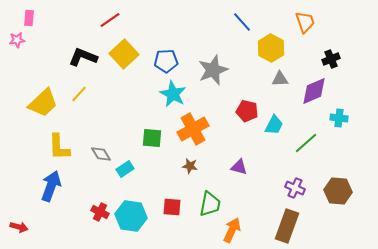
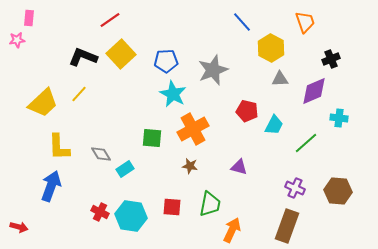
yellow square: moved 3 px left
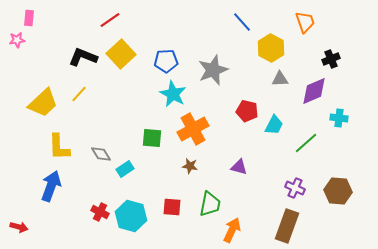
cyan hexagon: rotated 8 degrees clockwise
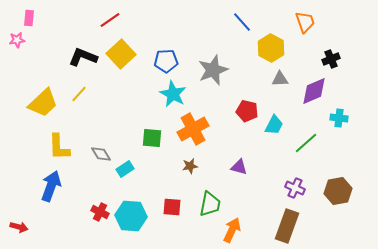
brown star: rotated 21 degrees counterclockwise
brown hexagon: rotated 16 degrees counterclockwise
cyan hexagon: rotated 12 degrees counterclockwise
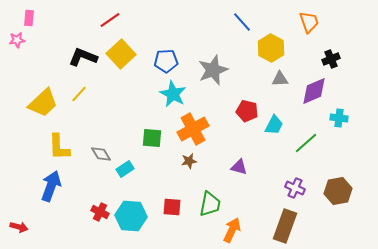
orange trapezoid: moved 4 px right
brown star: moved 1 px left, 5 px up
brown rectangle: moved 2 px left
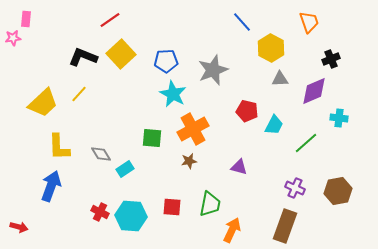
pink rectangle: moved 3 px left, 1 px down
pink star: moved 4 px left, 2 px up
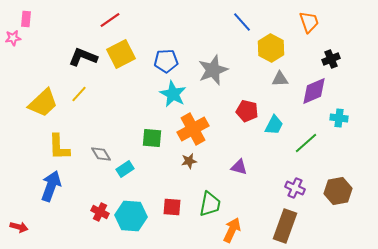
yellow square: rotated 16 degrees clockwise
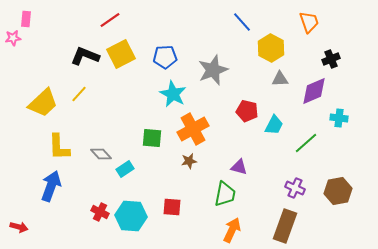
black L-shape: moved 2 px right, 1 px up
blue pentagon: moved 1 px left, 4 px up
gray diamond: rotated 10 degrees counterclockwise
green trapezoid: moved 15 px right, 10 px up
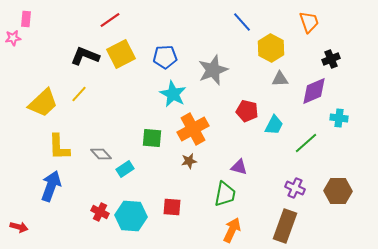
brown hexagon: rotated 12 degrees clockwise
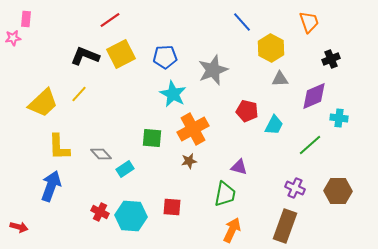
purple diamond: moved 5 px down
green line: moved 4 px right, 2 px down
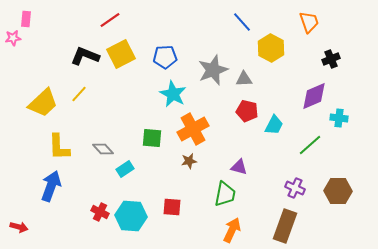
gray triangle: moved 36 px left
gray diamond: moved 2 px right, 5 px up
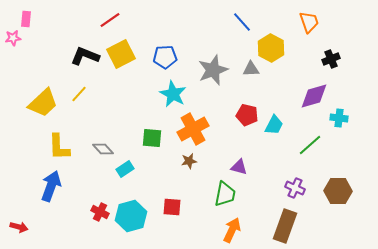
gray triangle: moved 7 px right, 10 px up
purple diamond: rotated 8 degrees clockwise
red pentagon: moved 4 px down
cyan hexagon: rotated 20 degrees counterclockwise
